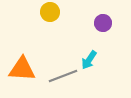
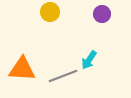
purple circle: moved 1 px left, 9 px up
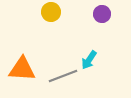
yellow circle: moved 1 px right
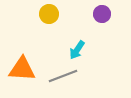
yellow circle: moved 2 px left, 2 px down
cyan arrow: moved 12 px left, 10 px up
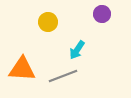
yellow circle: moved 1 px left, 8 px down
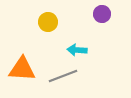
cyan arrow: rotated 60 degrees clockwise
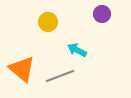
cyan arrow: rotated 24 degrees clockwise
orange triangle: rotated 36 degrees clockwise
gray line: moved 3 px left
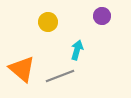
purple circle: moved 2 px down
cyan arrow: rotated 78 degrees clockwise
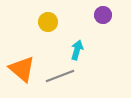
purple circle: moved 1 px right, 1 px up
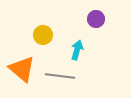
purple circle: moved 7 px left, 4 px down
yellow circle: moved 5 px left, 13 px down
gray line: rotated 28 degrees clockwise
